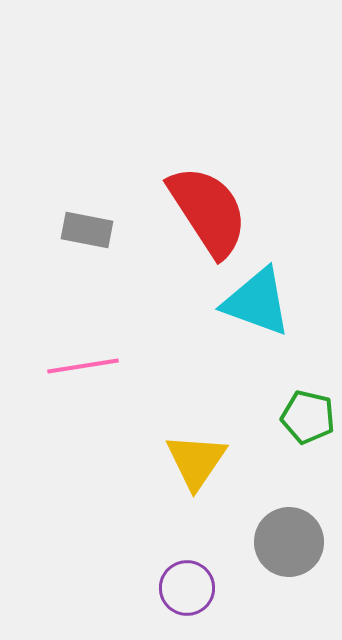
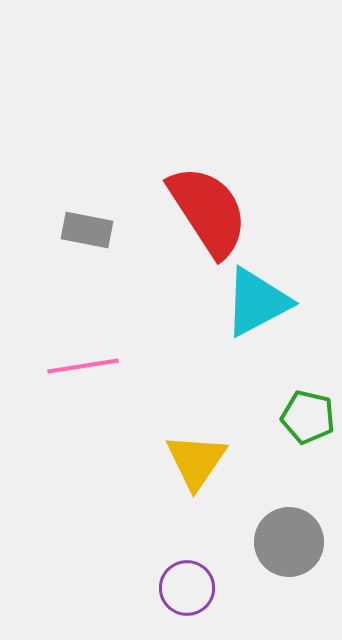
cyan triangle: rotated 48 degrees counterclockwise
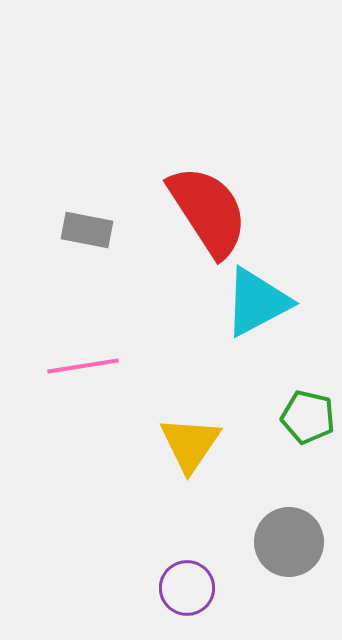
yellow triangle: moved 6 px left, 17 px up
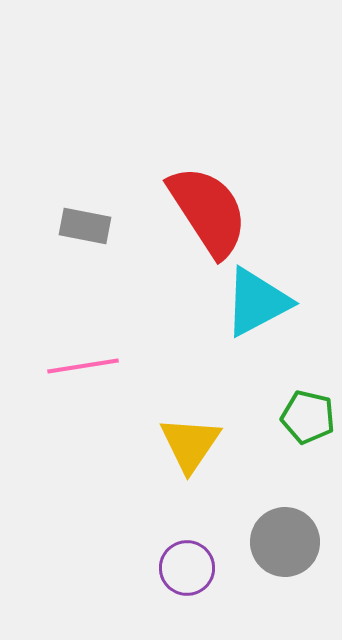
gray rectangle: moved 2 px left, 4 px up
gray circle: moved 4 px left
purple circle: moved 20 px up
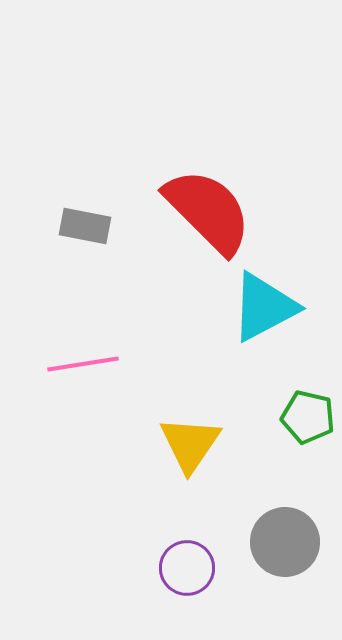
red semicircle: rotated 12 degrees counterclockwise
cyan triangle: moved 7 px right, 5 px down
pink line: moved 2 px up
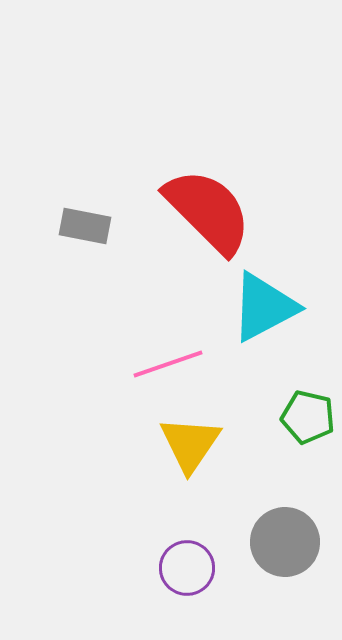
pink line: moved 85 px right; rotated 10 degrees counterclockwise
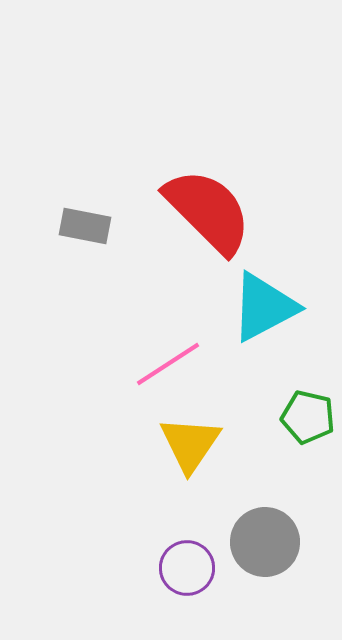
pink line: rotated 14 degrees counterclockwise
gray circle: moved 20 px left
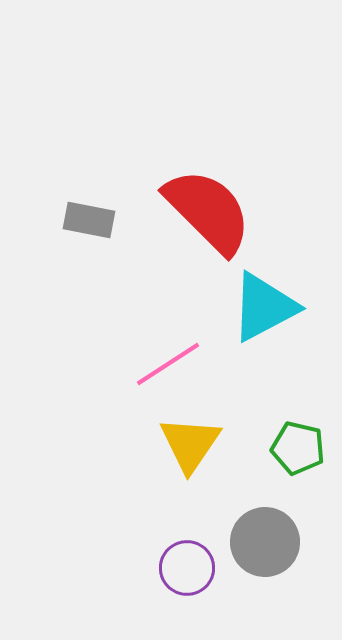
gray rectangle: moved 4 px right, 6 px up
green pentagon: moved 10 px left, 31 px down
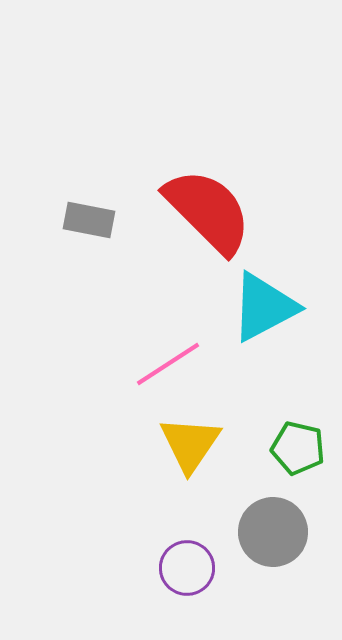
gray circle: moved 8 px right, 10 px up
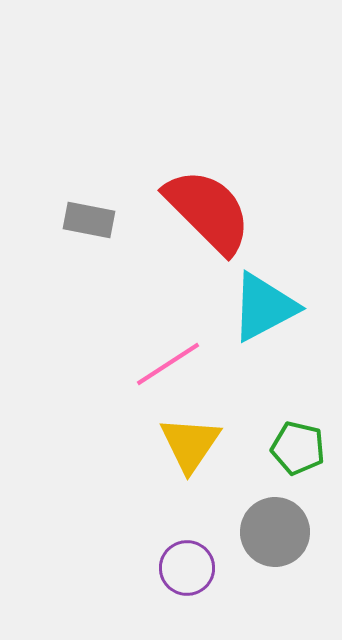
gray circle: moved 2 px right
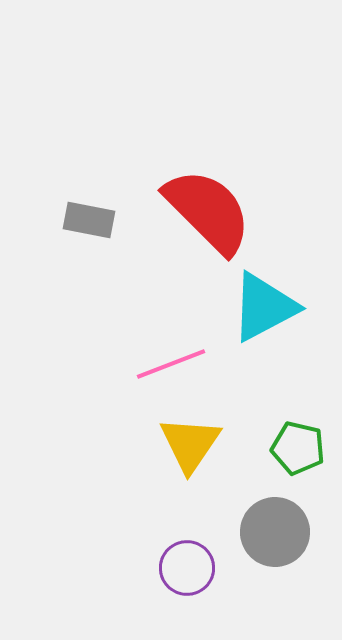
pink line: moved 3 px right; rotated 12 degrees clockwise
